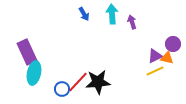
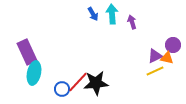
blue arrow: moved 9 px right
purple circle: moved 1 px down
black star: moved 2 px left, 1 px down
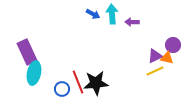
blue arrow: rotated 32 degrees counterclockwise
purple arrow: rotated 72 degrees counterclockwise
red line: rotated 65 degrees counterclockwise
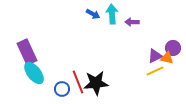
purple circle: moved 3 px down
cyan ellipse: rotated 50 degrees counterclockwise
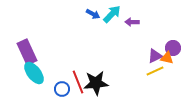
cyan arrow: rotated 48 degrees clockwise
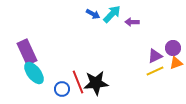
orange triangle: moved 9 px right, 5 px down; rotated 32 degrees counterclockwise
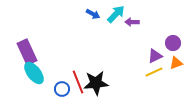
cyan arrow: moved 4 px right
purple circle: moved 5 px up
yellow line: moved 1 px left, 1 px down
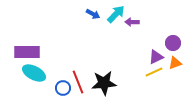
purple rectangle: rotated 65 degrees counterclockwise
purple triangle: moved 1 px right, 1 px down
orange triangle: moved 1 px left
cyan ellipse: rotated 25 degrees counterclockwise
black star: moved 8 px right
blue circle: moved 1 px right, 1 px up
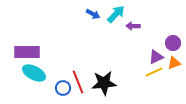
purple arrow: moved 1 px right, 4 px down
orange triangle: moved 1 px left
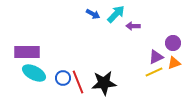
blue circle: moved 10 px up
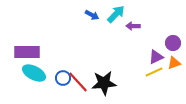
blue arrow: moved 1 px left, 1 px down
red line: rotated 20 degrees counterclockwise
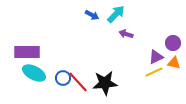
purple arrow: moved 7 px left, 8 px down; rotated 16 degrees clockwise
orange triangle: rotated 32 degrees clockwise
black star: moved 1 px right
